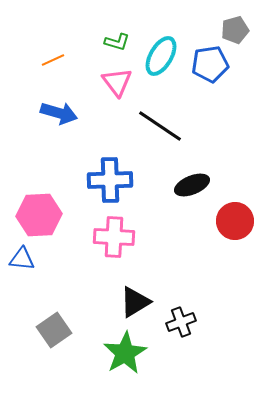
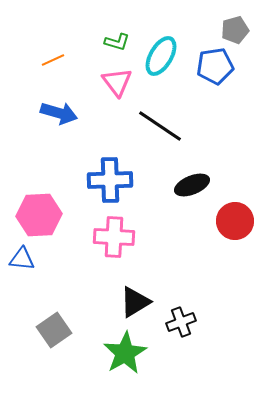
blue pentagon: moved 5 px right, 2 px down
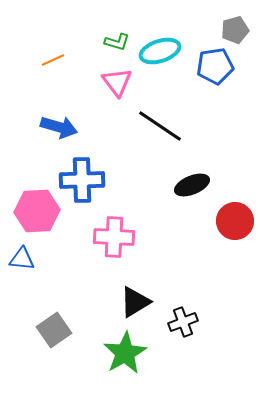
cyan ellipse: moved 1 px left, 5 px up; rotated 42 degrees clockwise
blue arrow: moved 14 px down
blue cross: moved 28 px left
pink hexagon: moved 2 px left, 4 px up
black cross: moved 2 px right
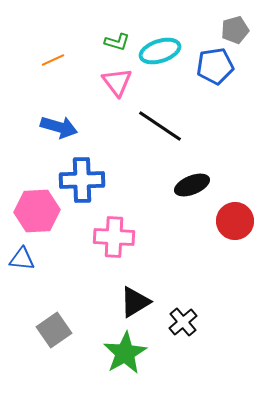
black cross: rotated 20 degrees counterclockwise
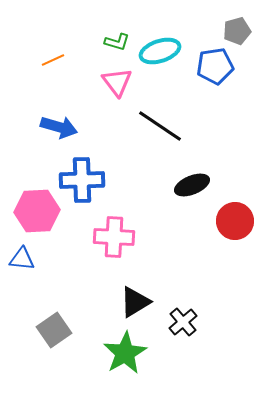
gray pentagon: moved 2 px right, 1 px down
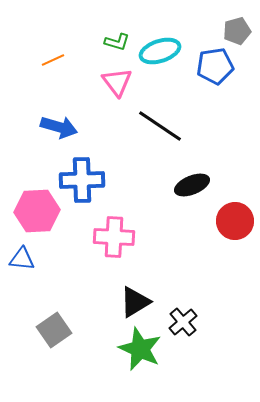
green star: moved 15 px right, 4 px up; rotated 18 degrees counterclockwise
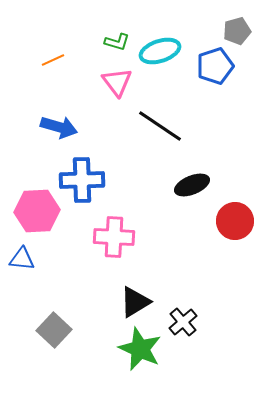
blue pentagon: rotated 9 degrees counterclockwise
gray square: rotated 12 degrees counterclockwise
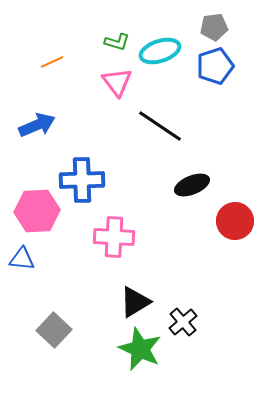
gray pentagon: moved 23 px left, 4 px up; rotated 8 degrees clockwise
orange line: moved 1 px left, 2 px down
blue arrow: moved 22 px left, 2 px up; rotated 39 degrees counterclockwise
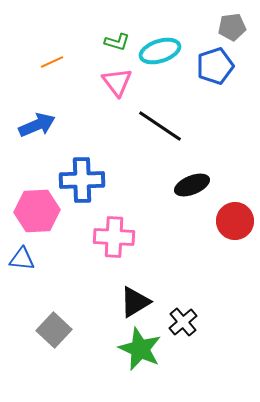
gray pentagon: moved 18 px right
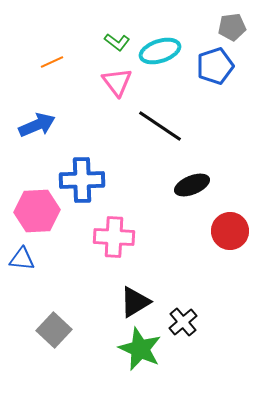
green L-shape: rotated 20 degrees clockwise
red circle: moved 5 px left, 10 px down
